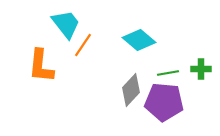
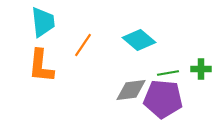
cyan trapezoid: moved 23 px left, 2 px up; rotated 32 degrees clockwise
gray diamond: rotated 40 degrees clockwise
purple pentagon: moved 1 px left, 3 px up
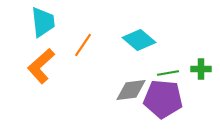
orange L-shape: rotated 42 degrees clockwise
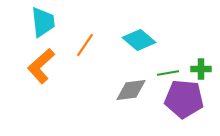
orange line: moved 2 px right
purple pentagon: moved 21 px right
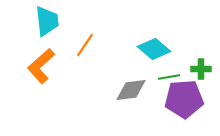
cyan trapezoid: moved 4 px right, 1 px up
cyan diamond: moved 15 px right, 9 px down
green line: moved 1 px right, 4 px down
purple pentagon: rotated 9 degrees counterclockwise
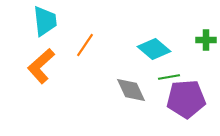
cyan trapezoid: moved 2 px left
green cross: moved 5 px right, 29 px up
gray diamond: rotated 72 degrees clockwise
purple pentagon: moved 2 px right
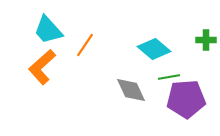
cyan trapezoid: moved 3 px right, 9 px down; rotated 144 degrees clockwise
orange L-shape: moved 1 px right, 1 px down
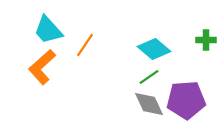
green line: moved 20 px left; rotated 25 degrees counterclockwise
gray diamond: moved 18 px right, 14 px down
purple pentagon: moved 1 px down
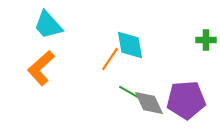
cyan trapezoid: moved 5 px up
orange line: moved 25 px right, 14 px down
cyan diamond: moved 24 px left, 4 px up; rotated 40 degrees clockwise
orange L-shape: moved 1 px left, 1 px down
green line: moved 20 px left, 15 px down; rotated 65 degrees clockwise
gray diamond: moved 1 px up
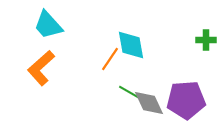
cyan diamond: moved 1 px right
